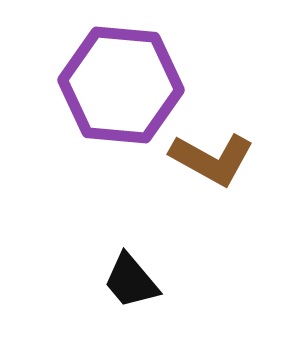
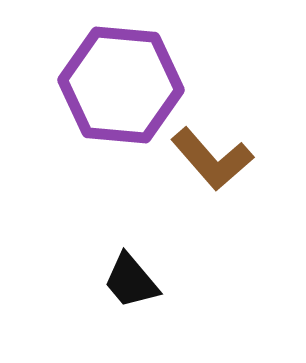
brown L-shape: rotated 20 degrees clockwise
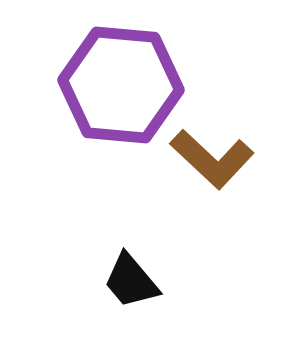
brown L-shape: rotated 6 degrees counterclockwise
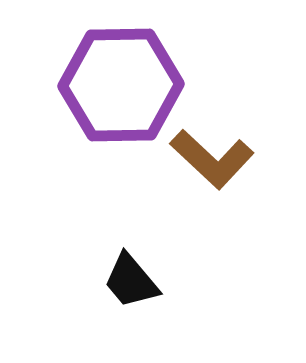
purple hexagon: rotated 6 degrees counterclockwise
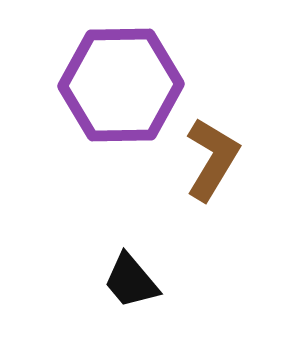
brown L-shape: rotated 102 degrees counterclockwise
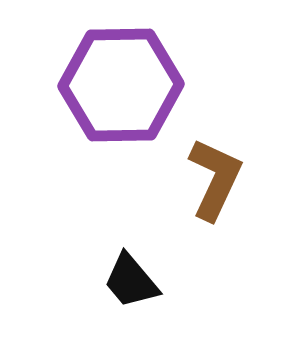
brown L-shape: moved 3 px right, 20 px down; rotated 6 degrees counterclockwise
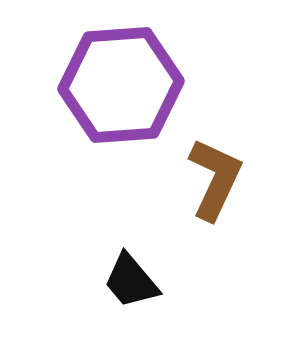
purple hexagon: rotated 3 degrees counterclockwise
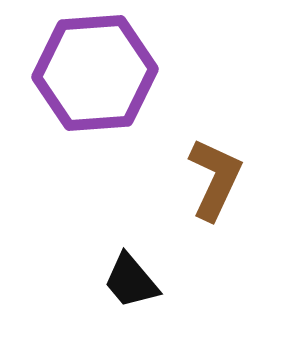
purple hexagon: moved 26 px left, 12 px up
